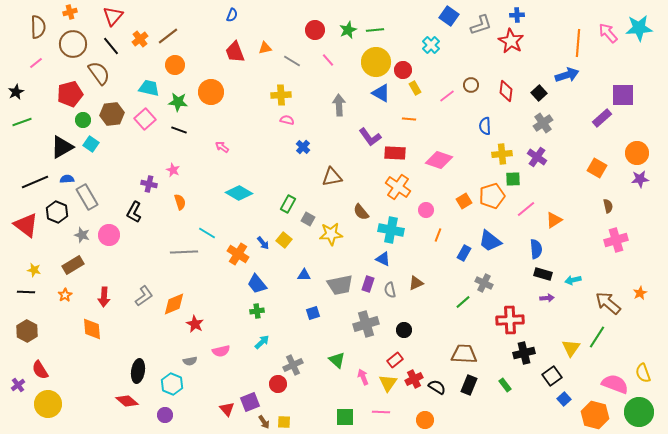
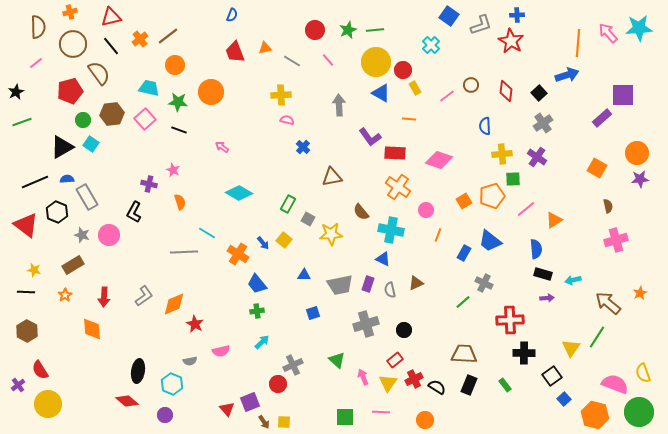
red triangle at (113, 16): moved 2 px left, 1 px down; rotated 35 degrees clockwise
red pentagon at (70, 94): moved 3 px up
black cross at (524, 353): rotated 15 degrees clockwise
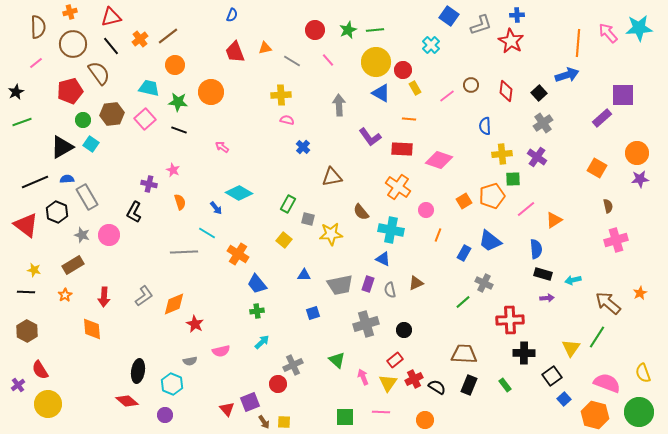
red rectangle at (395, 153): moved 7 px right, 4 px up
gray square at (308, 219): rotated 16 degrees counterclockwise
blue arrow at (263, 243): moved 47 px left, 35 px up
pink semicircle at (615, 384): moved 8 px left, 1 px up
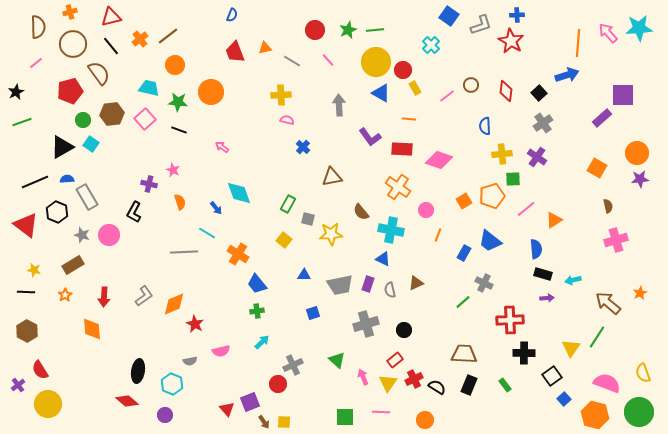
cyan diamond at (239, 193): rotated 40 degrees clockwise
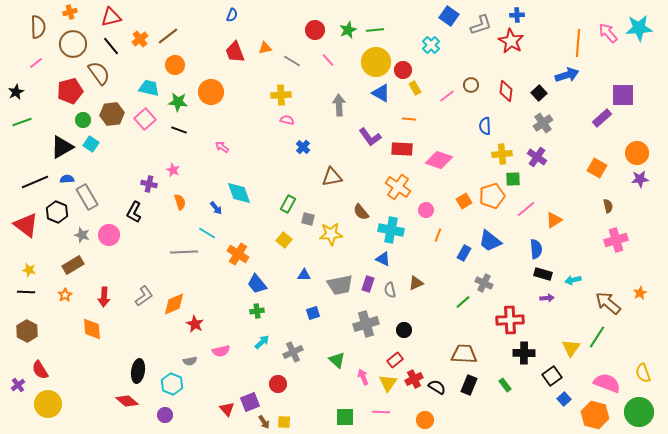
yellow star at (34, 270): moved 5 px left
gray cross at (293, 365): moved 13 px up
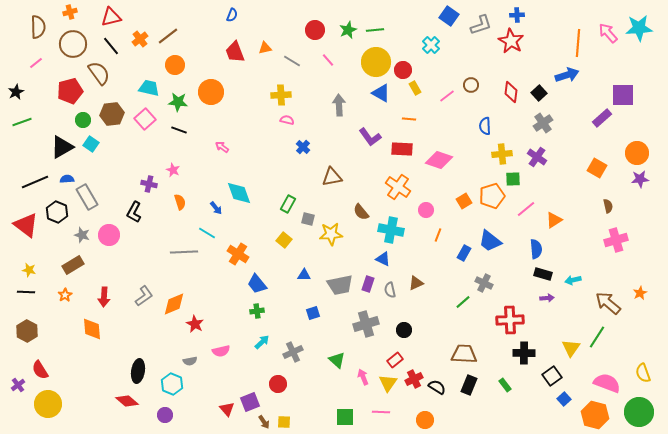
red diamond at (506, 91): moved 5 px right, 1 px down
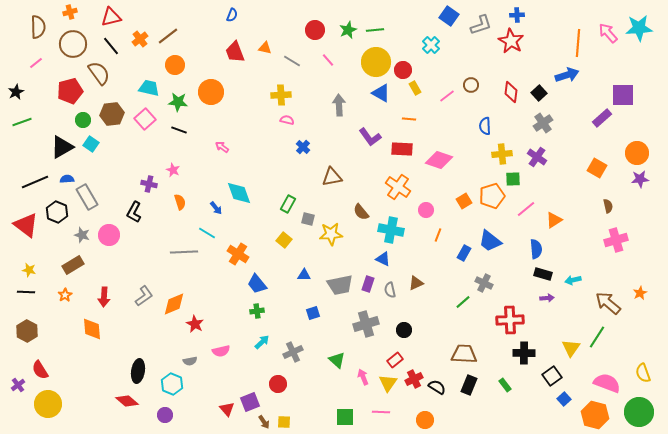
orange triangle at (265, 48): rotated 24 degrees clockwise
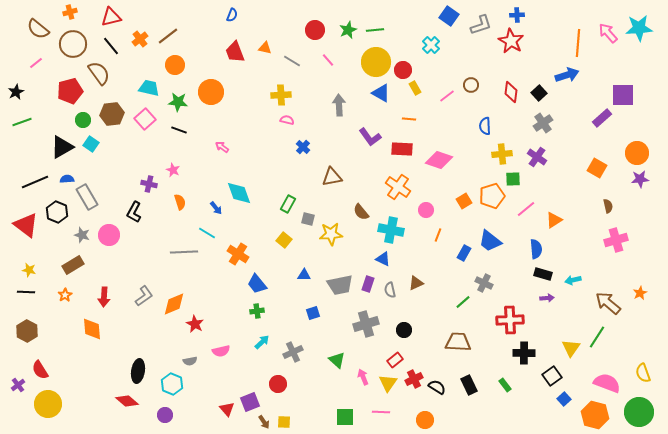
brown semicircle at (38, 27): moved 2 px down; rotated 130 degrees clockwise
brown trapezoid at (464, 354): moved 6 px left, 12 px up
black rectangle at (469, 385): rotated 48 degrees counterclockwise
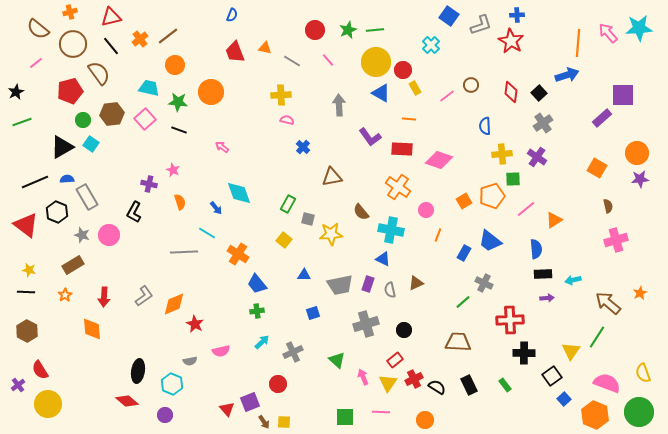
black rectangle at (543, 274): rotated 18 degrees counterclockwise
yellow triangle at (571, 348): moved 3 px down
orange hexagon at (595, 415): rotated 8 degrees clockwise
